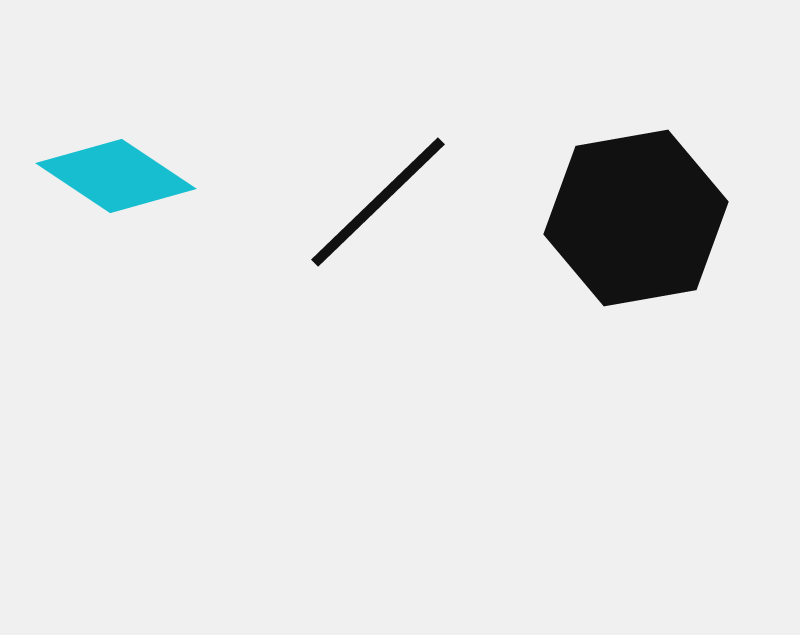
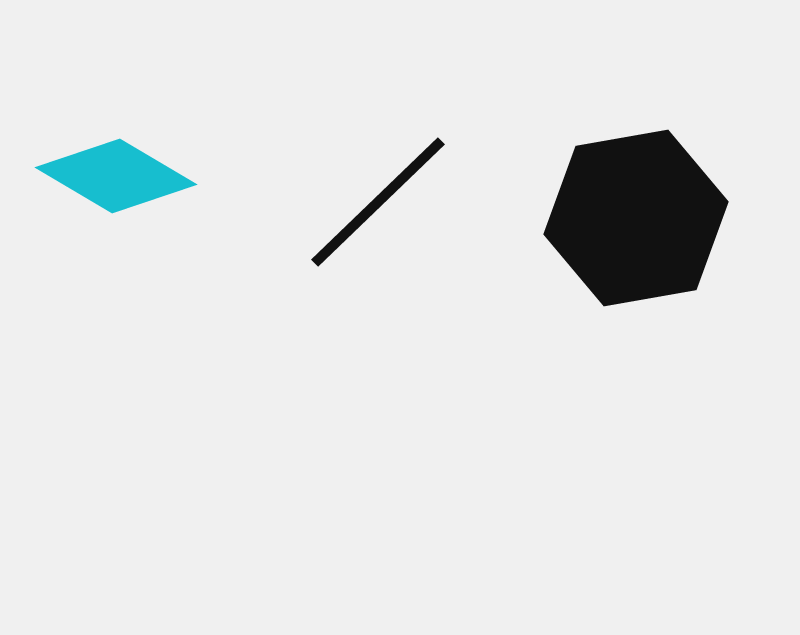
cyan diamond: rotated 3 degrees counterclockwise
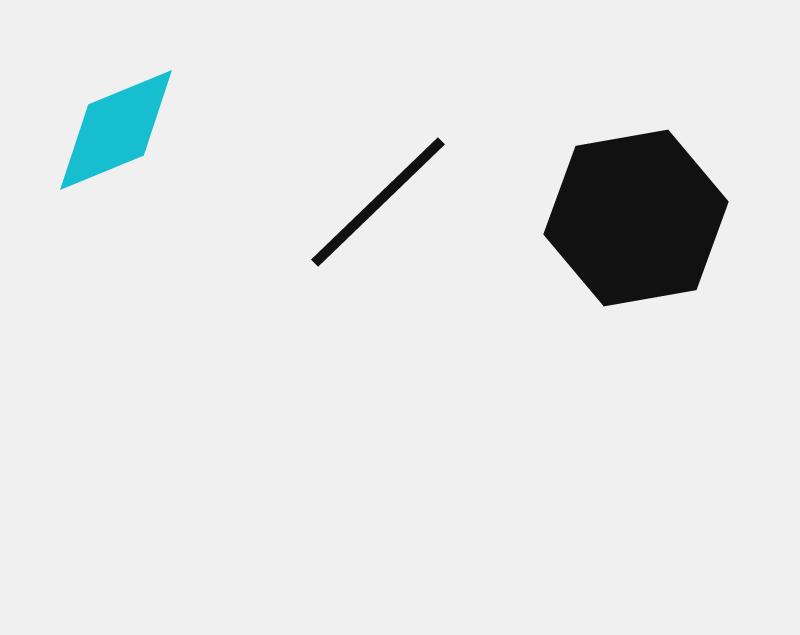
cyan diamond: moved 46 px up; rotated 53 degrees counterclockwise
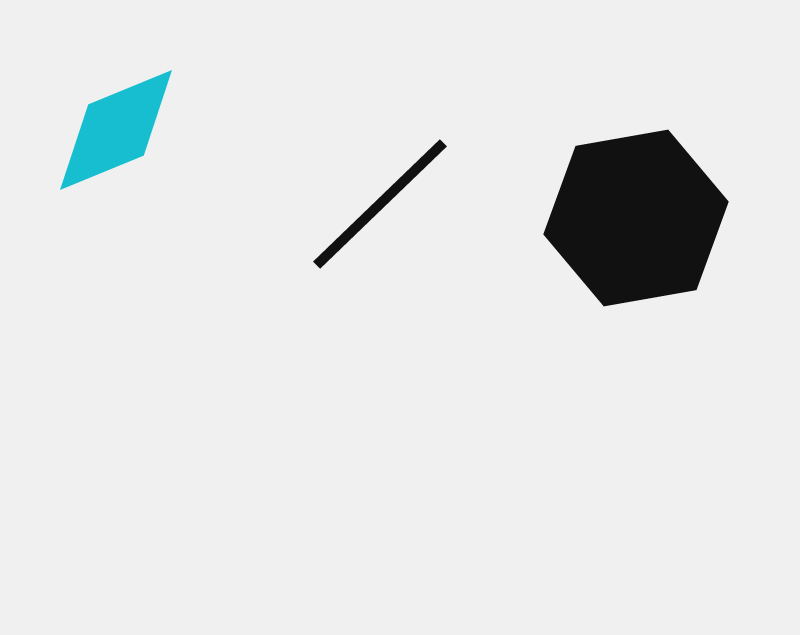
black line: moved 2 px right, 2 px down
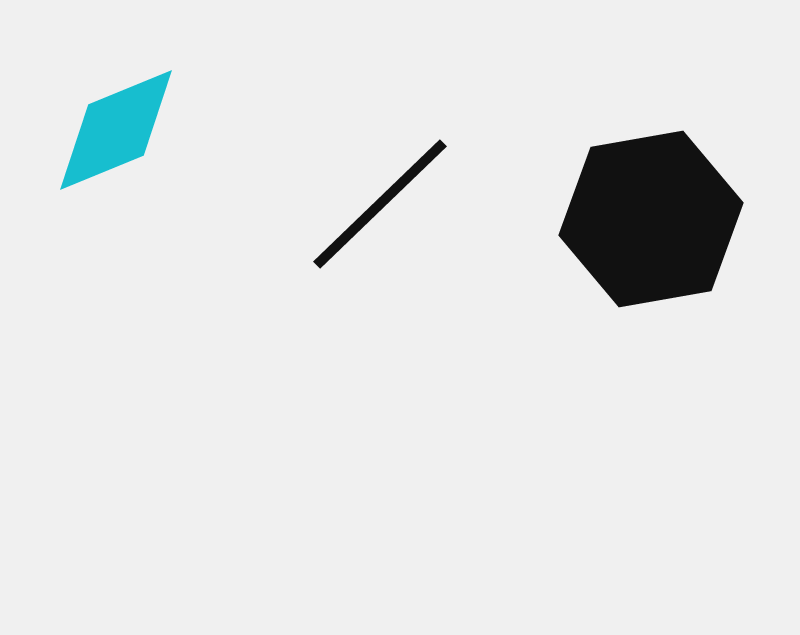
black hexagon: moved 15 px right, 1 px down
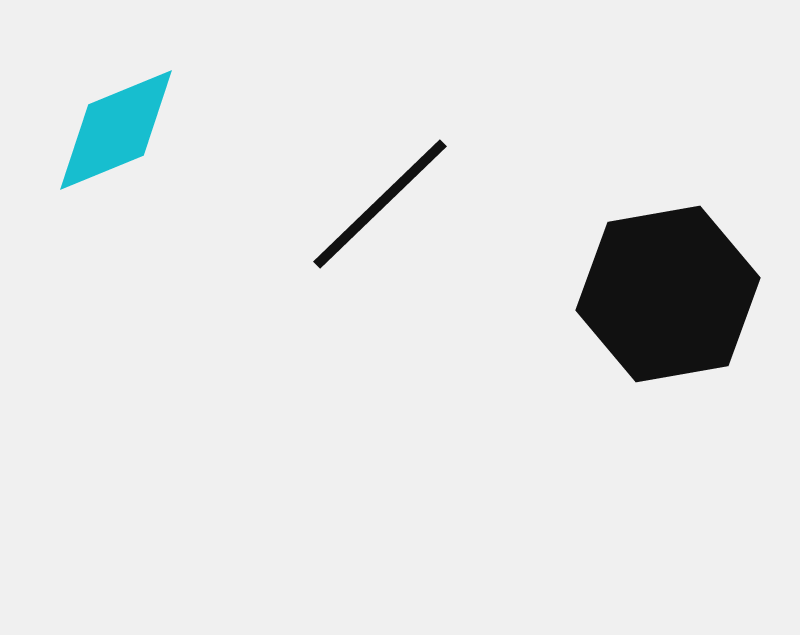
black hexagon: moved 17 px right, 75 px down
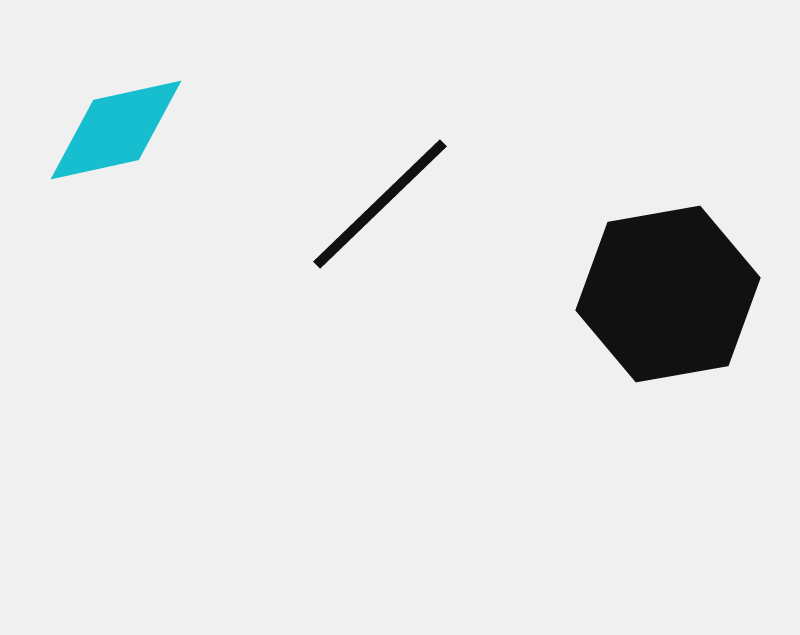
cyan diamond: rotated 10 degrees clockwise
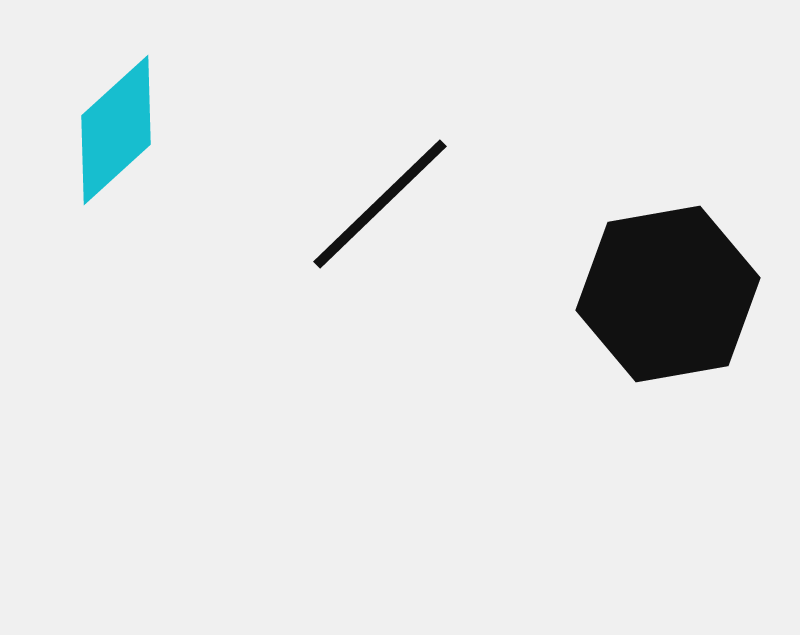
cyan diamond: rotated 30 degrees counterclockwise
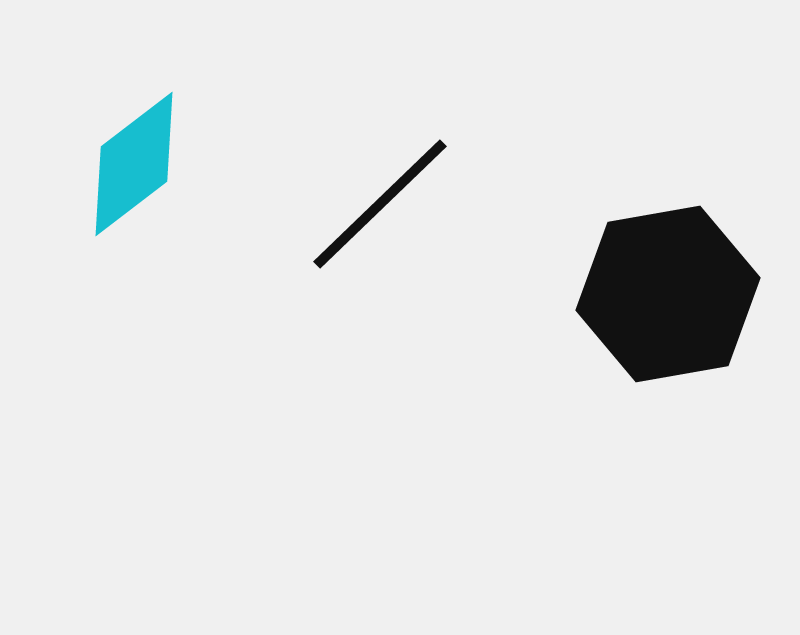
cyan diamond: moved 18 px right, 34 px down; rotated 5 degrees clockwise
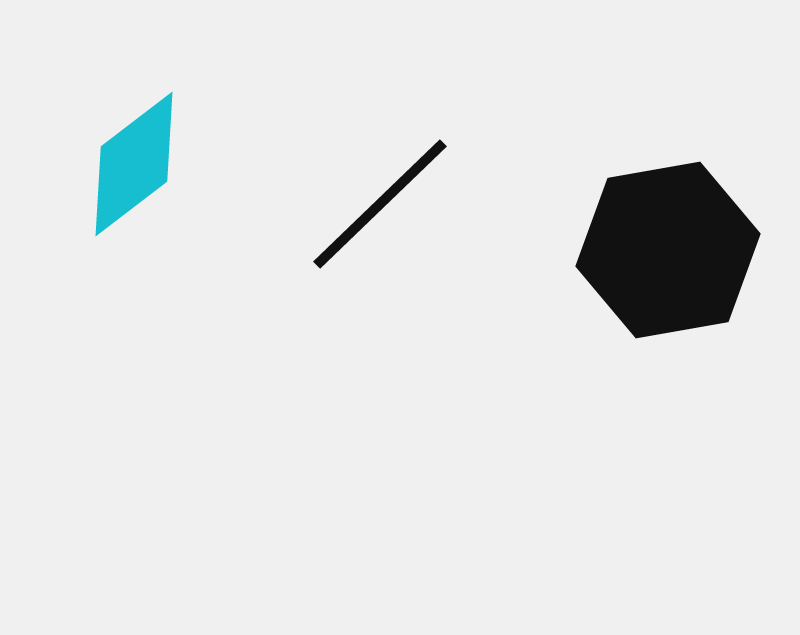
black hexagon: moved 44 px up
